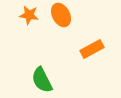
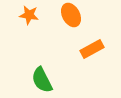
orange ellipse: moved 10 px right
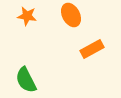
orange star: moved 2 px left, 1 px down
green semicircle: moved 16 px left
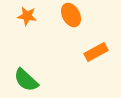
orange rectangle: moved 4 px right, 3 px down
green semicircle: rotated 20 degrees counterclockwise
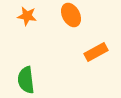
green semicircle: rotated 40 degrees clockwise
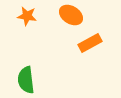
orange ellipse: rotated 30 degrees counterclockwise
orange rectangle: moved 6 px left, 9 px up
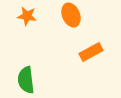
orange ellipse: rotated 35 degrees clockwise
orange rectangle: moved 1 px right, 9 px down
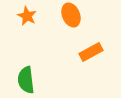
orange star: rotated 18 degrees clockwise
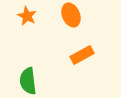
orange rectangle: moved 9 px left, 3 px down
green semicircle: moved 2 px right, 1 px down
